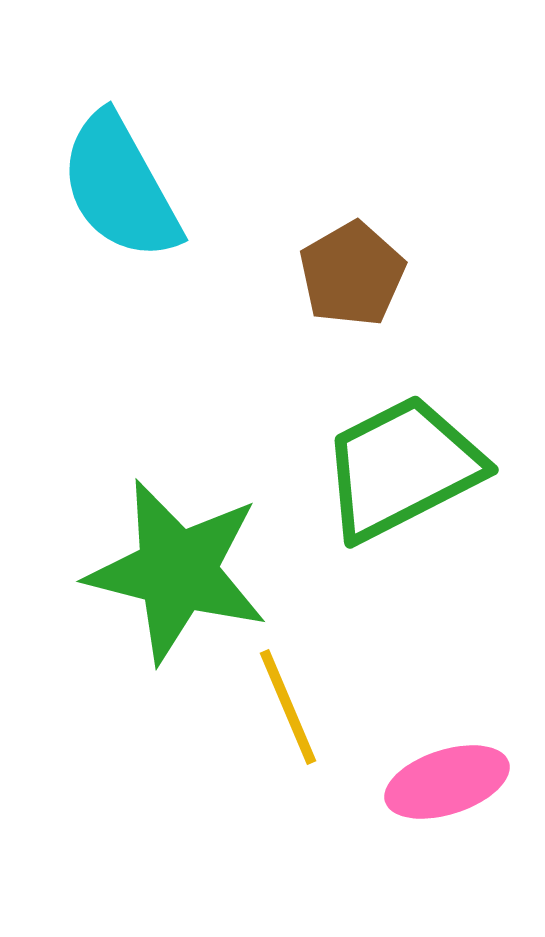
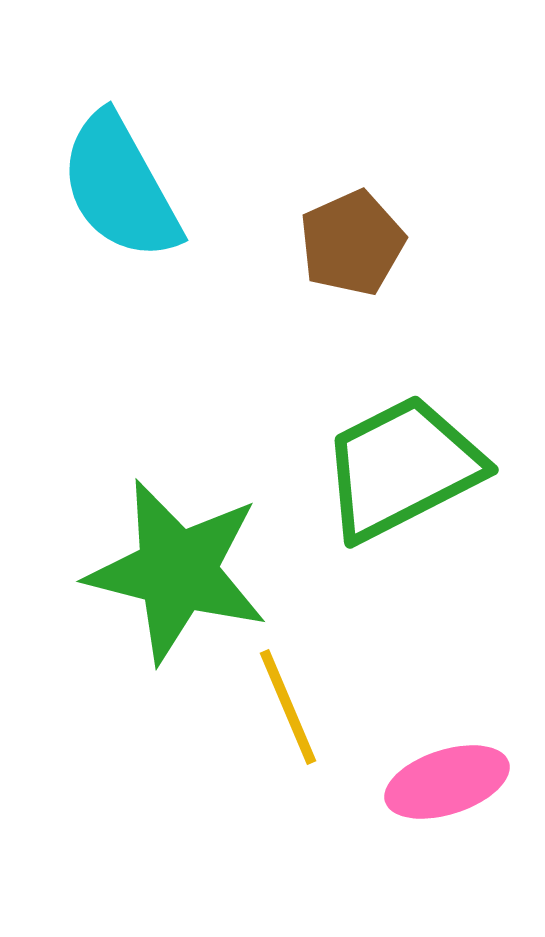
brown pentagon: moved 31 px up; rotated 6 degrees clockwise
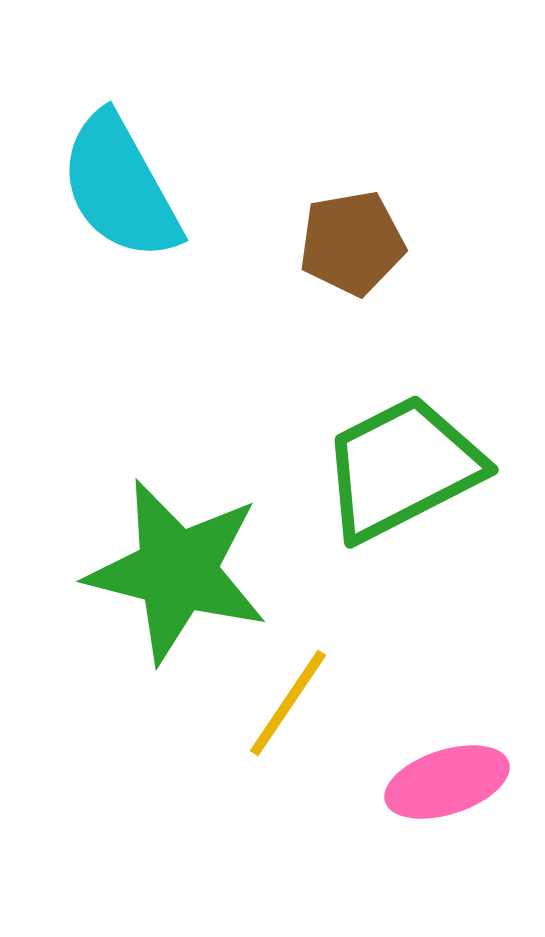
brown pentagon: rotated 14 degrees clockwise
yellow line: moved 4 px up; rotated 57 degrees clockwise
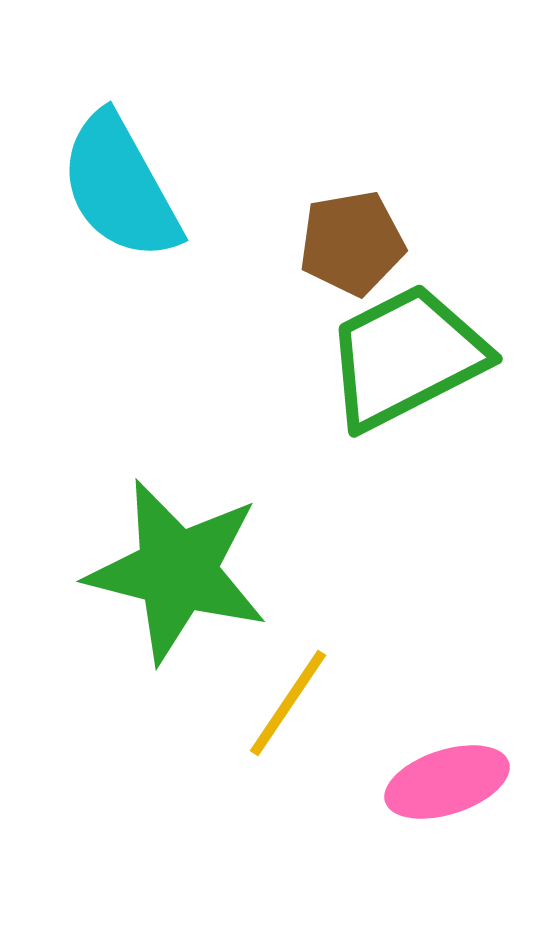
green trapezoid: moved 4 px right, 111 px up
